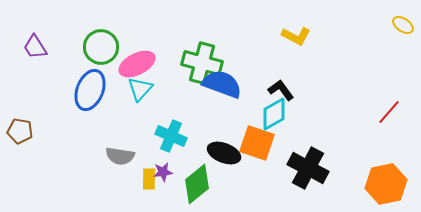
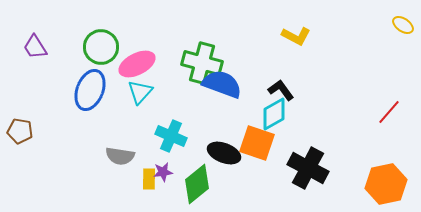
cyan triangle: moved 3 px down
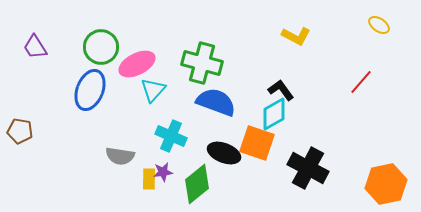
yellow ellipse: moved 24 px left
blue semicircle: moved 6 px left, 18 px down
cyan triangle: moved 13 px right, 2 px up
red line: moved 28 px left, 30 px up
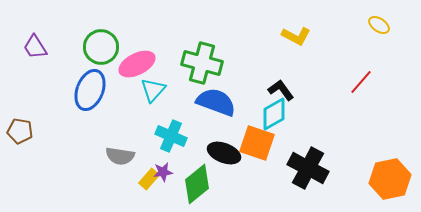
yellow rectangle: rotated 40 degrees clockwise
orange hexagon: moved 4 px right, 5 px up
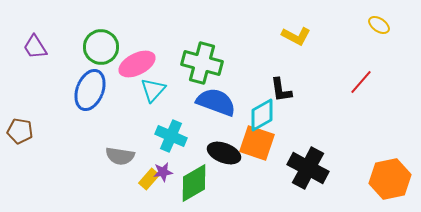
black L-shape: rotated 152 degrees counterclockwise
cyan diamond: moved 12 px left, 1 px down
green diamond: moved 3 px left, 1 px up; rotated 9 degrees clockwise
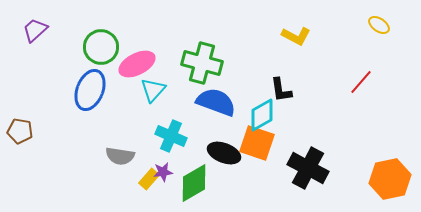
purple trapezoid: moved 17 px up; rotated 80 degrees clockwise
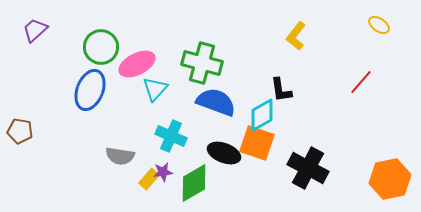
yellow L-shape: rotated 100 degrees clockwise
cyan triangle: moved 2 px right, 1 px up
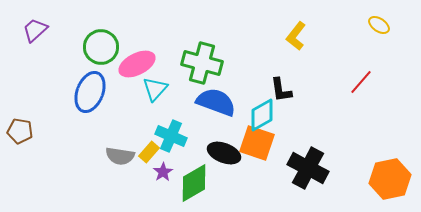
blue ellipse: moved 2 px down
purple star: rotated 24 degrees counterclockwise
yellow rectangle: moved 27 px up
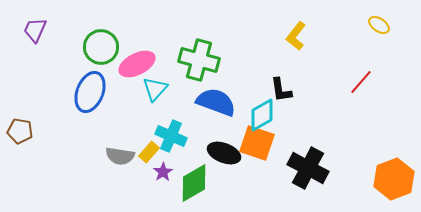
purple trapezoid: rotated 24 degrees counterclockwise
green cross: moved 3 px left, 3 px up
orange hexagon: moved 4 px right; rotated 9 degrees counterclockwise
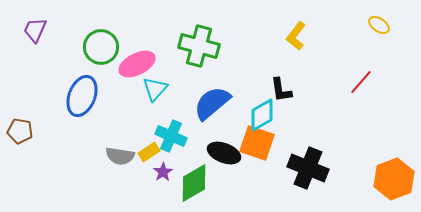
green cross: moved 14 px up
blue ellipse: moved 8 px left, 4 px down
blue semicircle: moved 4 px left, 1 px down; rotated 60 degrees counterclockwise
yellow rectangle: rotated 15 degrees clockwise
black cross: rotated 6 degrees counterclockwise
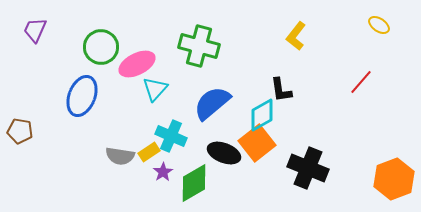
orange square: rotated 33 degrees clockwise
